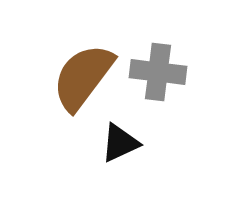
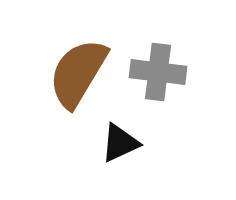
brown semicircle: moved 5 px left, 4 px up; rotated 6 degrees counterclockwise
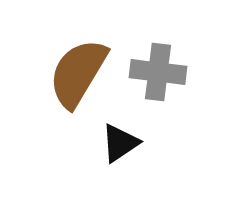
black triangle: rotated 9 degrees counterclockwise
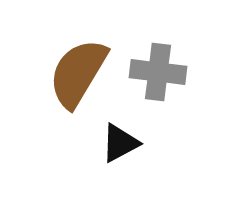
black triangle: rotated 6 degrees clockwise
